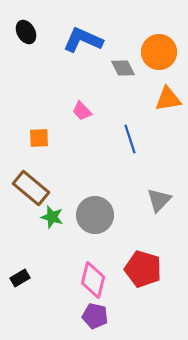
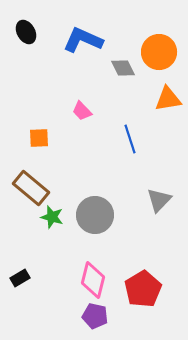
red pentagon: moved 20 px down; rotated 24 degrees clockwise
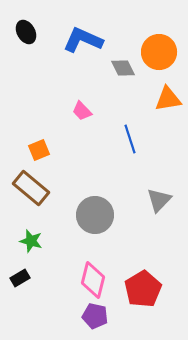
orange square: moved 12 px down; rotated 20 degrees counterclockwise
green star: moved 21 px left, 24 px down
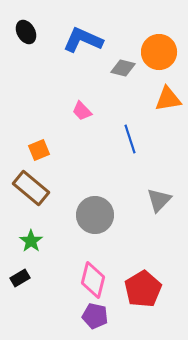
gray diamond: rotated 50 degrees counterclockwise
green star: rotated 20 degrees clockwise
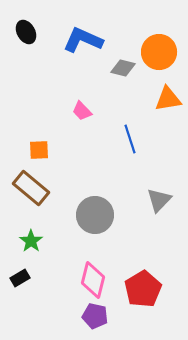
orange square: rotated 20 degrees clockwise
